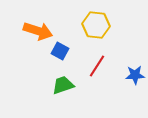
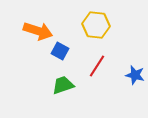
blue star: rotated 18 degrees clockwise
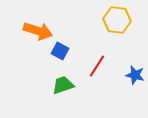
yellow hexagon: moved 21 px right, 5 px up
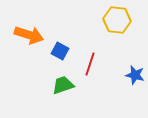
orange arrow: moved 9 px left, 4 px down
red line: moved 7 px left, 2 px up; rotated 15 degrees counterclockwise
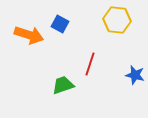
blue square: moved 27 px up
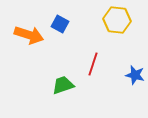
red line: moved 3 px right
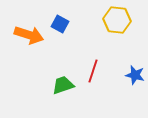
red line: moved 7 px down
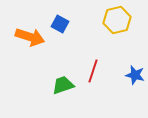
yellow hexagon: rotated 20 degrees counterclockwise
orange arrow: moved 1 px right, 2 px down
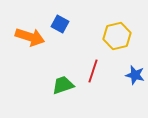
yellow hexagon: moved 16 px down
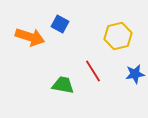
yellow hexagon: moved 1 px right
red line: rotated 50 degrees counterclockwise
blue star: moved 1 px up; rotated 24 degrees counterclockwise
green trapezoid: rotated 30 degrees clockwise
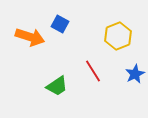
yellow hexagon: rotated 8 degrees counterclockwise
blue star: rotated 18 degrees counterclockwise
green trapezoid: moved 6 px left, 1 px down; rotated 135 degrees clockwise
